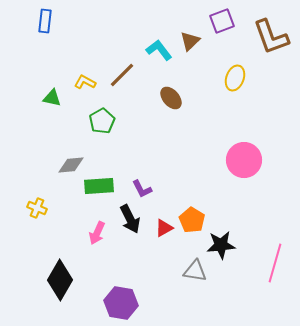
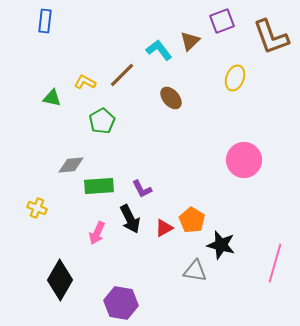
black star: rotated 20 degrees clockwise
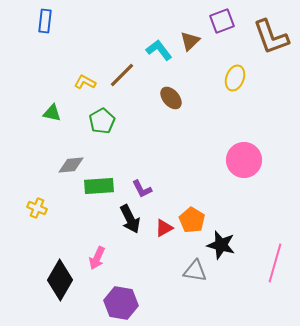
green triangle: moved 15 px down
pink arrow: moved 25 px down
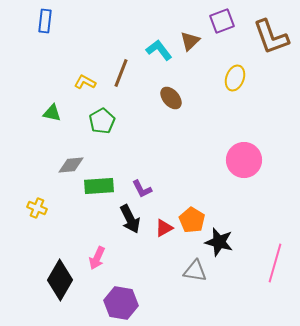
brown line: moved 1 px left, 2 px up; rotated 24 degrees counterclockwise
black star: moved 2 px left, 3 px up
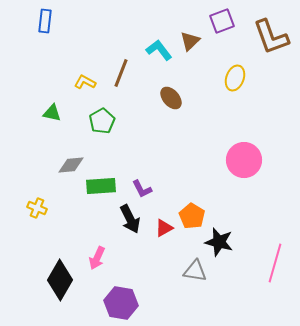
green rectangle: moved 2 px right
orange pentagon: moved 4 px up
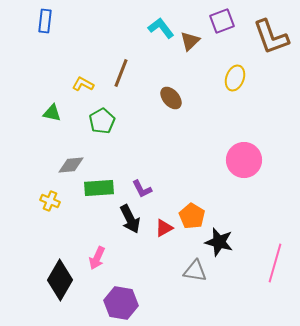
cyan L-shape: moved 2 px right, 22 px up
yellow L-shape: moved 2 px left, 2 px down
green rectangle: moved 2 px left, 2 px down
yellow cross: moved 13 px right, 7 px up
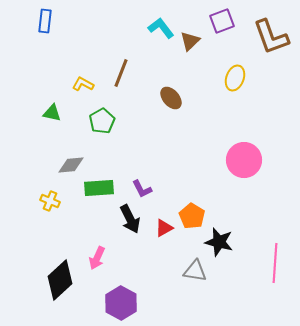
pink line: rotated 12 degrees counterclockwise
black diamond: rotated 18 degrees clockwise
purple hexagon: rotated 20 degrees clockwise
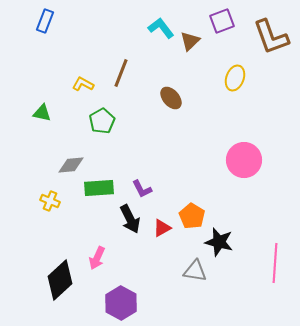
blue rectangle: rotated 15 degrees clockwise
green triangle: moved 10 px left
red triangle: moved 2 px left
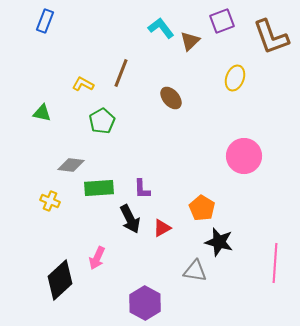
pink circle: moved 4 px up
gray diamond: rotated 12 degrees clockwise
purple L-shape: rotated 25 degrees clockwise
orange pentagon: moved 10 px right, 8 px up
purple hexagon: moved 24 px right
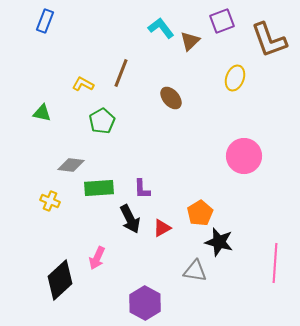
brown L-shape: moved 2 px left, 3 px down
orange pentagon: moved 2 px left, 5 px down; rotated 10 degrees clockwise
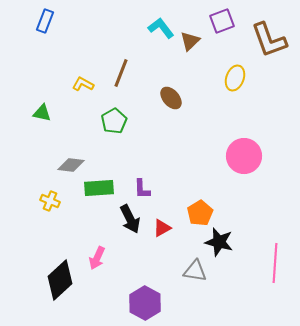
green pentagon: moved 12 px right
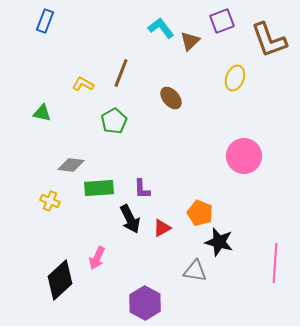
orange pentagon: rotated 20 degrees counterclockwise
